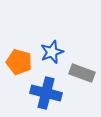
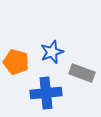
orange pentagon: moved 3 px left
blue cross: rotated 20 degrees counterclockwise
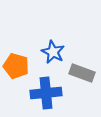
blue star: moved 1 px right; rotated 25 degrees counterclockwise
orange pentagon: moved 4 px down
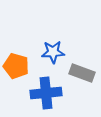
blue star: rotated 30 degrees counterclockwise
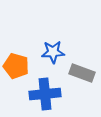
blue cross: moved 1 px left, 1 px down
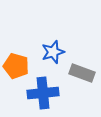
blue star: rotated 15 degrees counterclockwise
blue cross: moved 2 px left, 1 px up
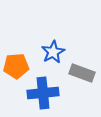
blue star: rotated 10 degrees counterclockwise
orange pentagon: rotated 20 degrees counterclockwise
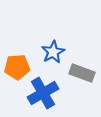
orange pentagon: moved 1 px right, 1 px down
blue cross: rotated 24 degrees counterclockwise
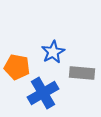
orange pentagon: rotated 15 degrees clockwise
gray rectangle: rotated 15 degrees counterclockwise
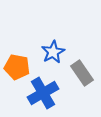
gray rectangle: rotated 50 degrees clockwise
